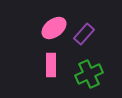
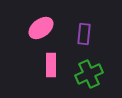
pink ellipse: moved 13 px left
purple rectangle: rotated 35 degrees counterclockwise
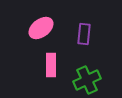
green cross: moved 2 px left, 6 px down
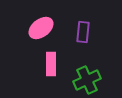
purple rectangle: moved 1 px left, 2 px up
pink rectangle: moved 1 px up
